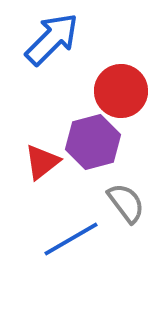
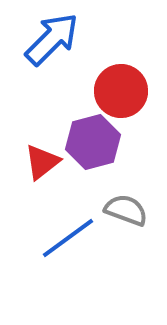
gray semicircle: moved 7 px down; rotated 33 degrees counterclockwise
blue line: moved 3 px left, 1 px up; rotated 6 degrees counterclockwise
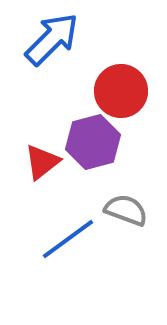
blue line: moved 1 px down
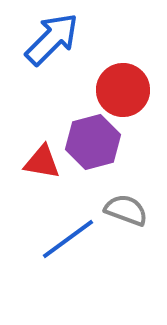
red circle: moved 2 px right, 1 px up
red triangle: rotated 48 degrees clockwise
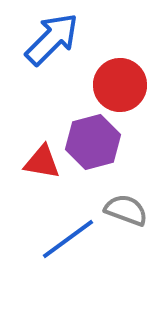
red circle: moved 3 px left, 5 px up
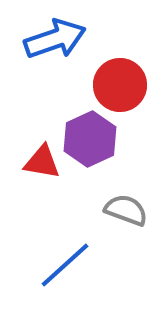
blue arrow: moved 3 px right; rotated 26 degrees clockwise
purple hexagon: moved 3 px left, 3 px up; rotated 10 degrees counterclockwise
blue line: moved 3 px left, 26 px down; rotated 6 degrees counterclockwise
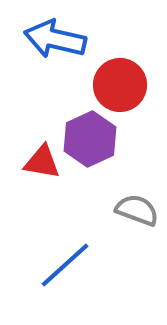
blue arrow: rotated 148 degrees counterclockwise
gray semicircle: moved 11 px right
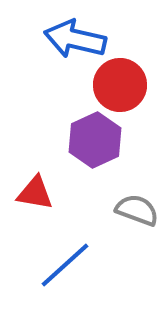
blue arrow: moved 20 px right
purple hexagon: moved 5 px right, 1 px down
red triangle: moved 7 px left, 31 px down
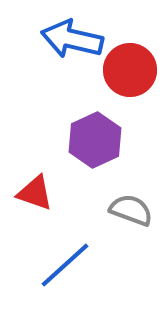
blue arrow: moved 3 px left
red circle: moved 10 px right, 15 px up
red triangle: rotated 9 degrees clockwise
gray semicircle: moved 6 px left
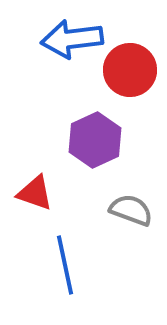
blue arrow: rotated 20 degrees counterclockwise
blue line: rotated 60 degrees counterclockwise
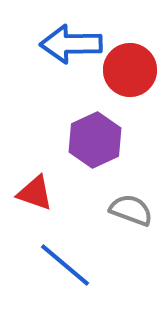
blue arrow: moved 1 px left, 5 px down; rotated 6 degrees clockwise
blue line: rotated 38 degrees counterclockwise
